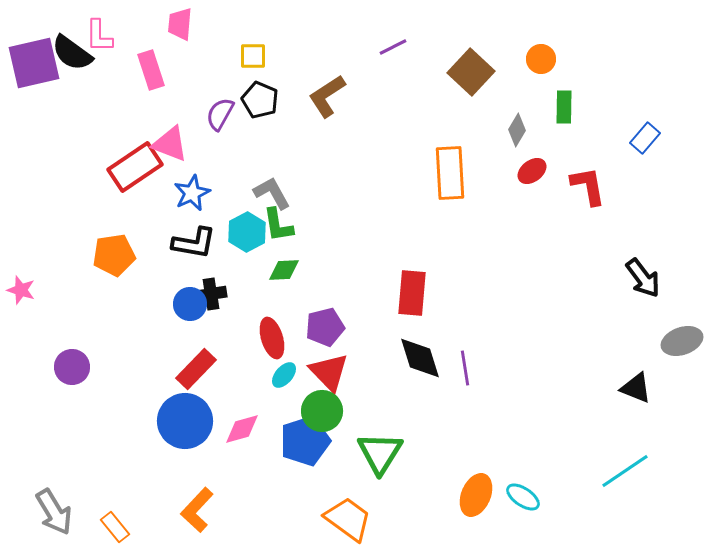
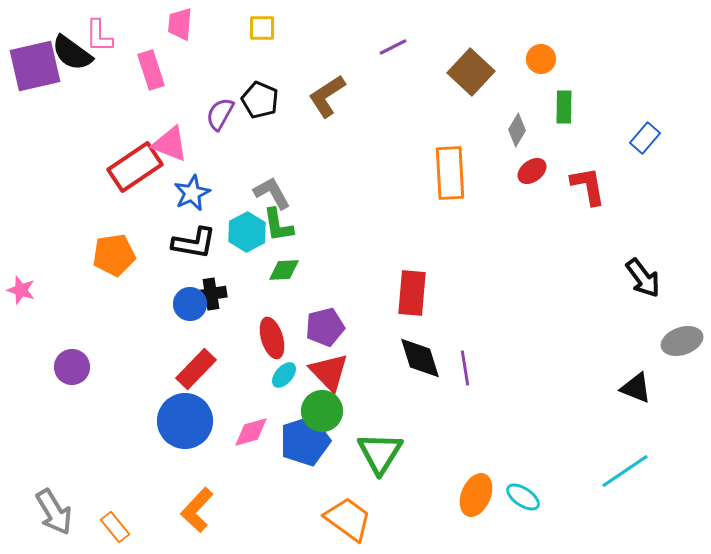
yellow square at (253, 56): moved 9 px right, 28 px up
purple square at (34, 63): moved 1 px right, 3 px down
pink diamond at (242, 429): moved 9 px right, 3 px down
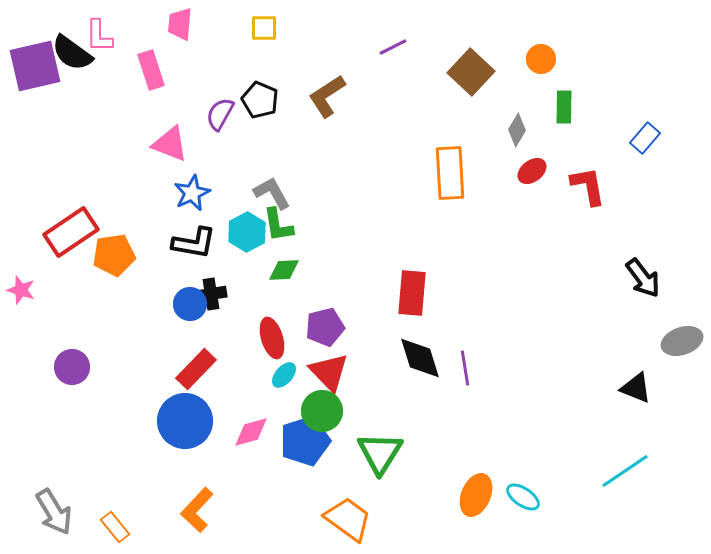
yellow square at (262, 28): moved 2 px right
red rectangle at (135, 167): moved 64 px left, 65 px down
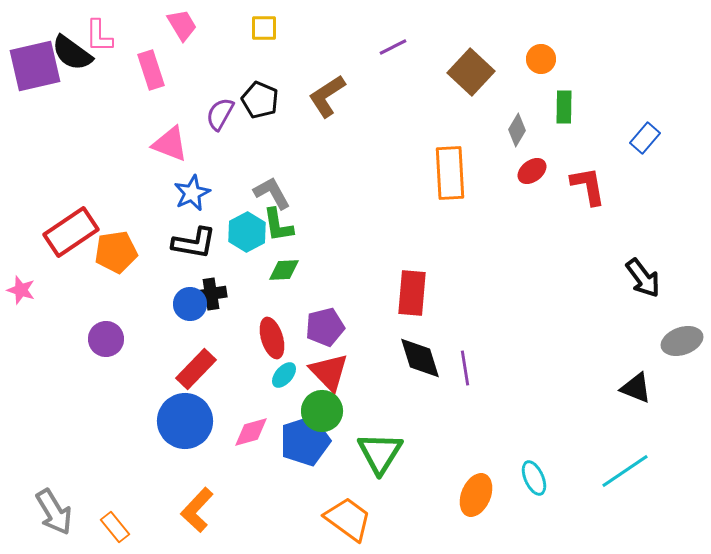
pink trapezoid at (180, 24): moved 2 px right, 1 px down; rotated 144 degrees clockwise
orange pentagon at (114, 255): moved 2 px right, 3 px up
purple circle at (72, 367): moved 34 px right, 28 px up
cyan ellipse at (523, 497): moved 11 px right, 19 px up; rotated 32 degrees clockwise
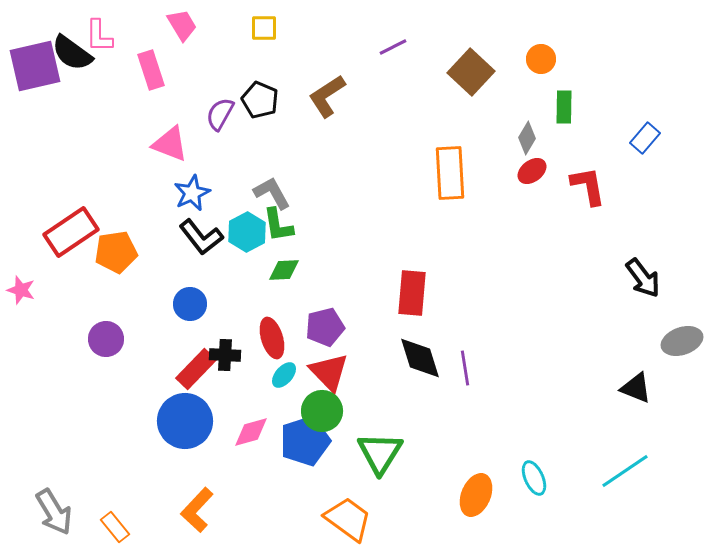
gray diamond at (517, 130): moved 10 px right, 8 px down
black L-shape at (194, 243): moved 7 px right, 6 px up; rotated 42 degrees clockwise
black cross at (211, 294): moved 14 px right, 61 px down; rotated 12 degrees clockwise
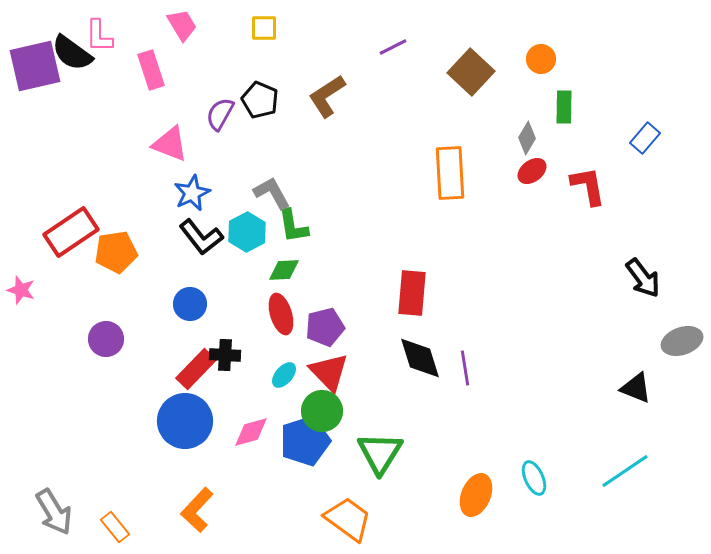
green L-shape at (278, 225): moved 15 px right, 1 px down
red ellipse at (272, 338): moved 9 px right, 24 px up
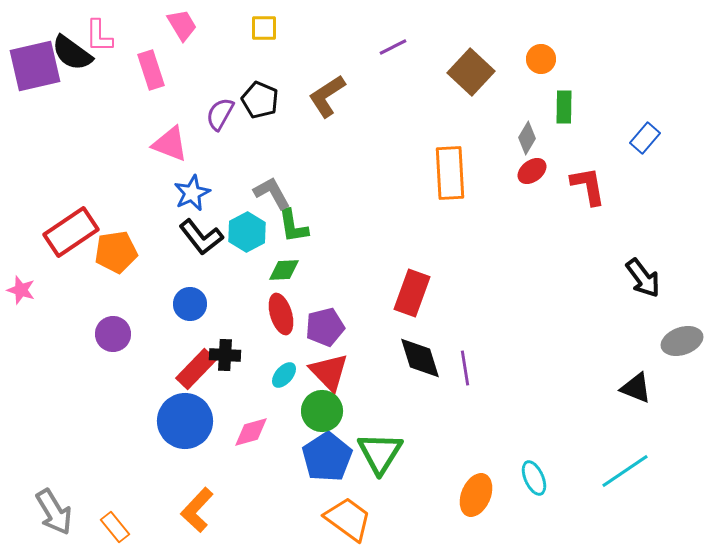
red rectangle at (412, 293): rotated 15 degrees clockwise
purple circle at (106, 339): moved 7 px right, 5 px up
blue pentagon at (305, 441): moved 22 px right, 16 px down; rotated 15 degrees counterclockwise
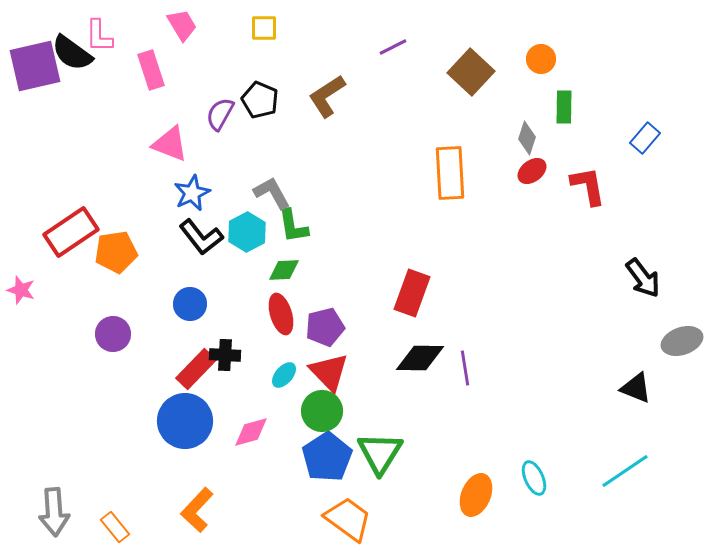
gray diamond at (527, 138): rotated 12 degrees counterclockwise
black diamond at (420, 358): rotated 72 degrees counterclockwise
gray arrow at (54, 512): rotated 27 degrees clockwise
